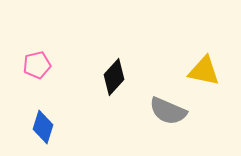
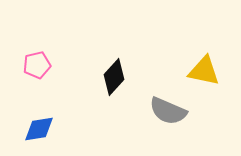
blue diamond: moved 4 px left, 2 px down; rotated 64 degrees clockwise
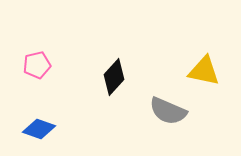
blue diamond: rotated 28 degrees clockwise
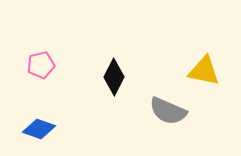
pink pentagon: moved 4 px right
black diamond: rotated 15 degrees counterclockwise
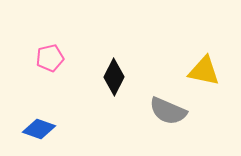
pink pentagon: moved 9 px right, 7 px up
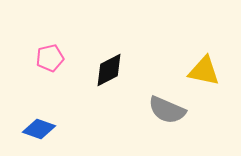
black diamond: moved 5 px left, 7 px up; rotated 36 degrees clockwise
gray semicircle: moved 1 px left, 1 px up
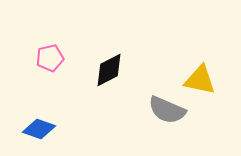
yellow triangle: moved 4 px left, 9 px down
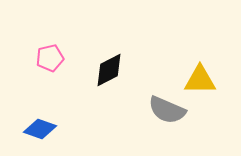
yellow triangle: rotated 12 degrees counterclockwise
blue diamond: moved 1 px right
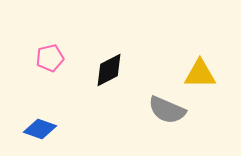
yellow triangle: moved 6 px up
